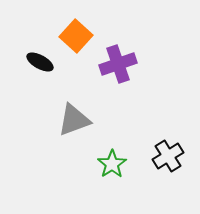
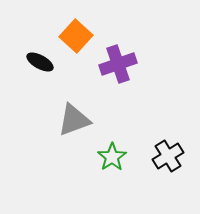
green star: moved 7 px up
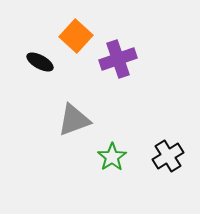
purple cross: moved 5 px up
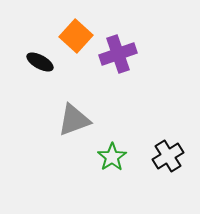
purple cross: moved 5 px up
